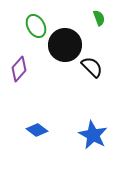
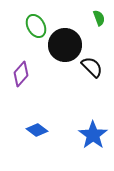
purple diamond: moved 2 px right, 5 px down
blue star: rotated 8 degrees clockwise
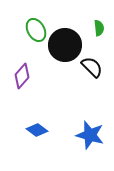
green semicircle: moved 10 px down; rotated 14 degrees clockwise
green ellipse: moved 4 px down
purple diamond: moved 1 px right, 2 px down
blue star: moved 3 px left; rotated 20 degrees counterclockwise
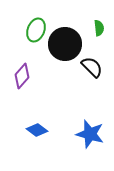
green ellipse: rotated 50 degrees clockwise
black circle: moved 1 px up
blue star: moved 1 px up
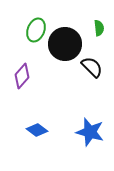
blue star: moved 2 px up
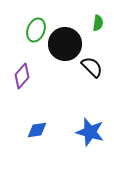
green semicircle: moved 1 px left, 5 px up; rotated 14 degrees clockwise
blue diamond: rotated 45 degrees counterclockwise
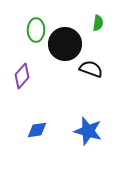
green ellipse: rotated 20 degrees counterclockwise
black semicircle: moved 1 px left, 2 px down; rotated 25 degrees counterclockwise
blue star: moved 2 px left, 1 px up
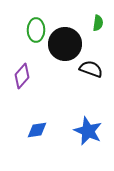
blue star: rotated 8 degrees clockwise
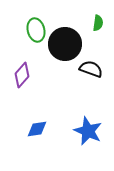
green ellipse: rotated 15 degrees counterclockwise
purple diamond: moved 1 px up
blue diamond: moved 1 px up
